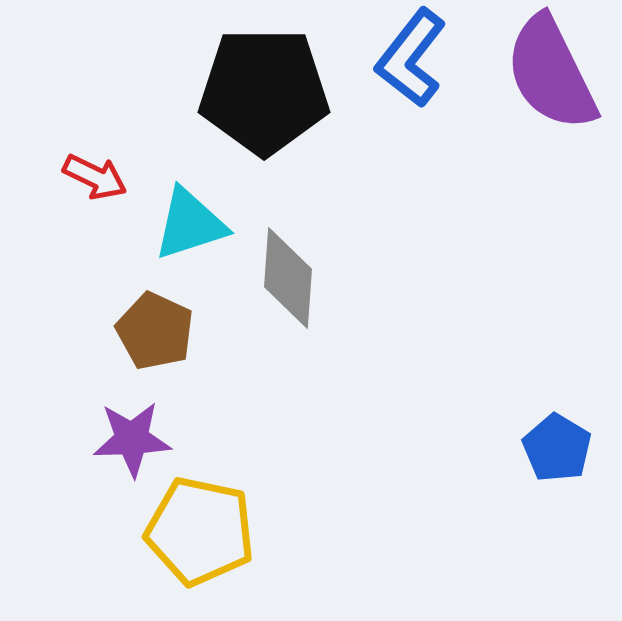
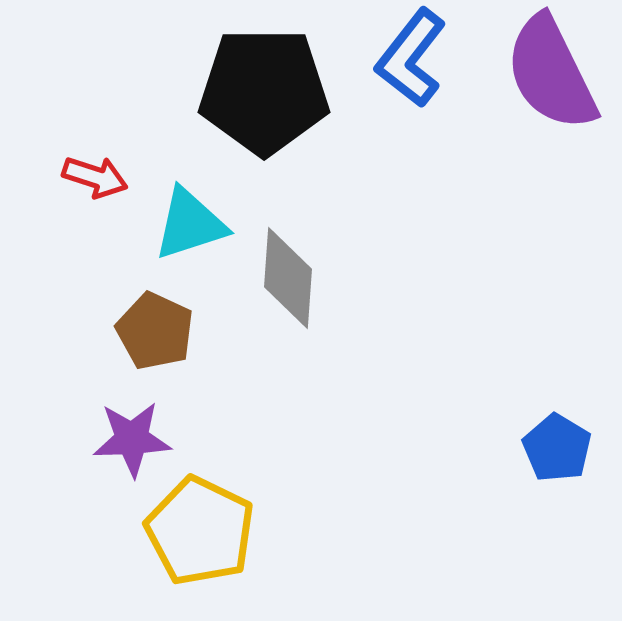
red arrow: rotated 8 degrees counterclockwise
yellow pentagon: rotated 14 degrees clockwise
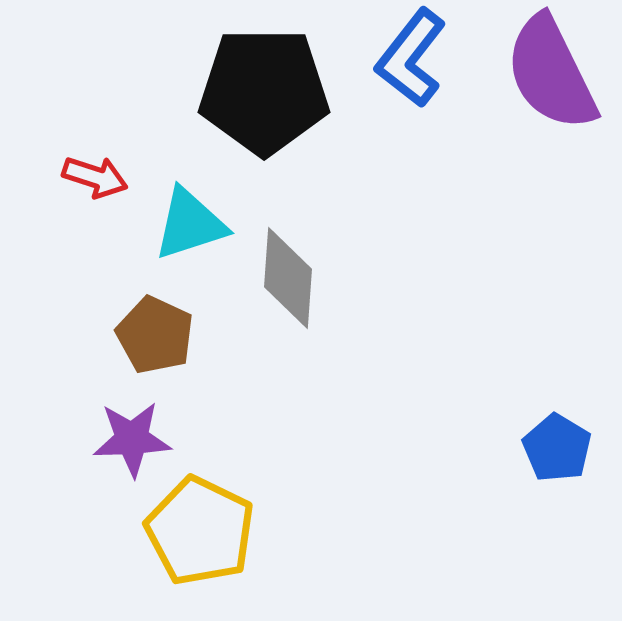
brown pentagon: moved 4 px down
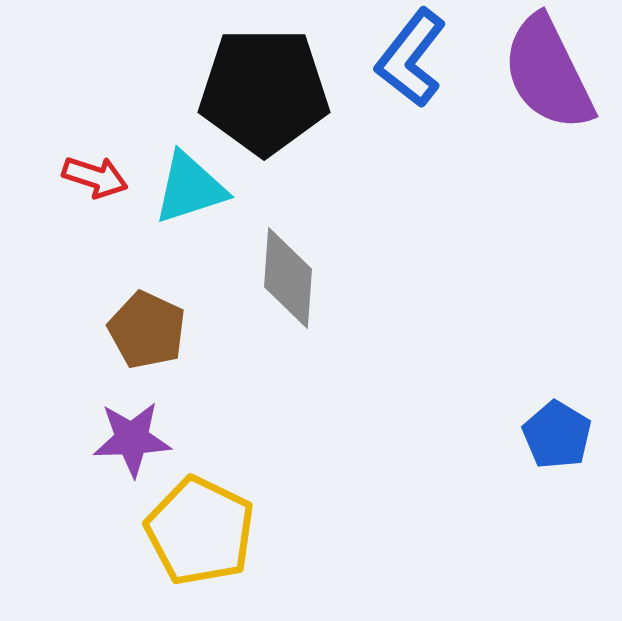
purple semicircle: moved 3 px left
cyan triangle: moved 36 px up
brown pentagon: moved 8 px left, 5 px up
blue pentagon: moved 13 px up
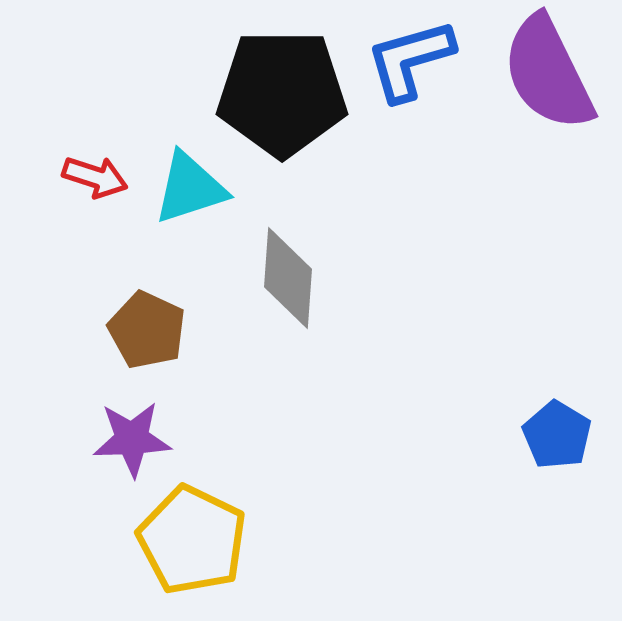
blue L-shape: moved 1 px left, 2 px down; rotated 36 degrees clockwise
black pentagon: moved 18 px right, 2 px down
yellow pentagon: moved 8 px left, 9 px down
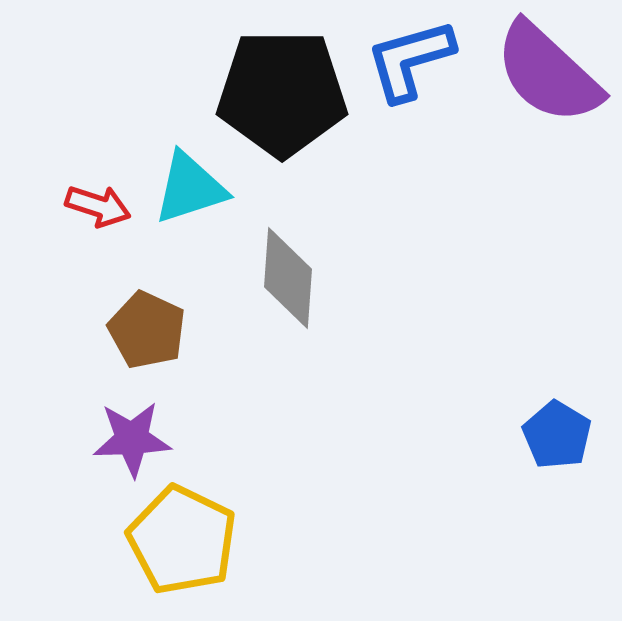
purple semicircle: rotated 21 degrees counterclockwise
red arrow: moved 3 px right, 29 px down
yellow pentagon: moved 10 px left
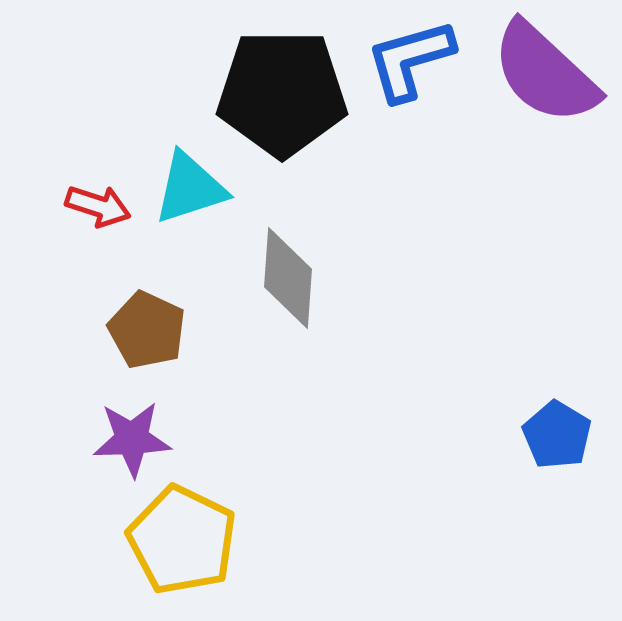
purple semicircle: moved 3 px left
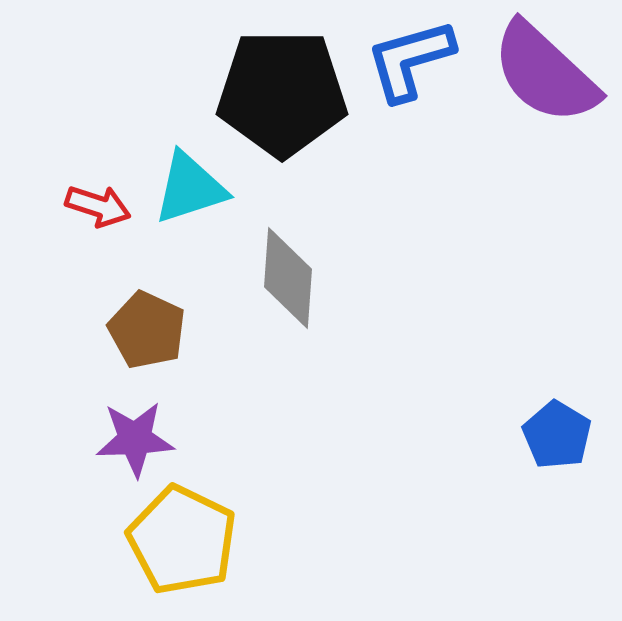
purple star: moved 3 px right
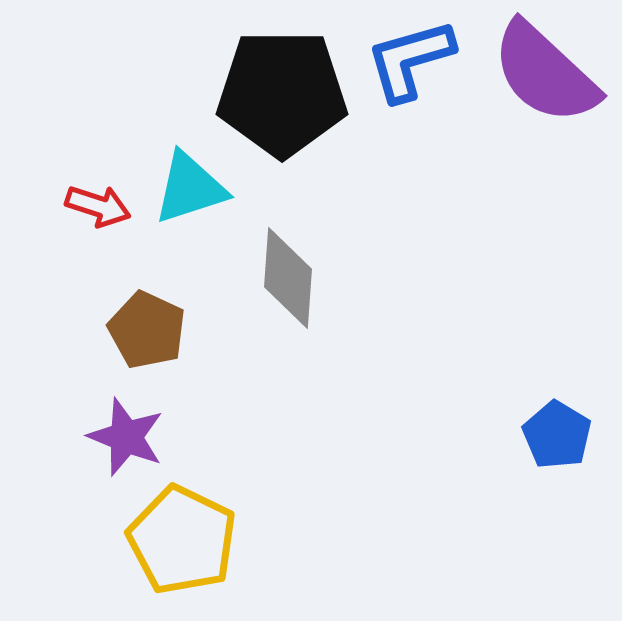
purple star: moved 9 px left, 2 px up; rotated 24 degrees clockwise
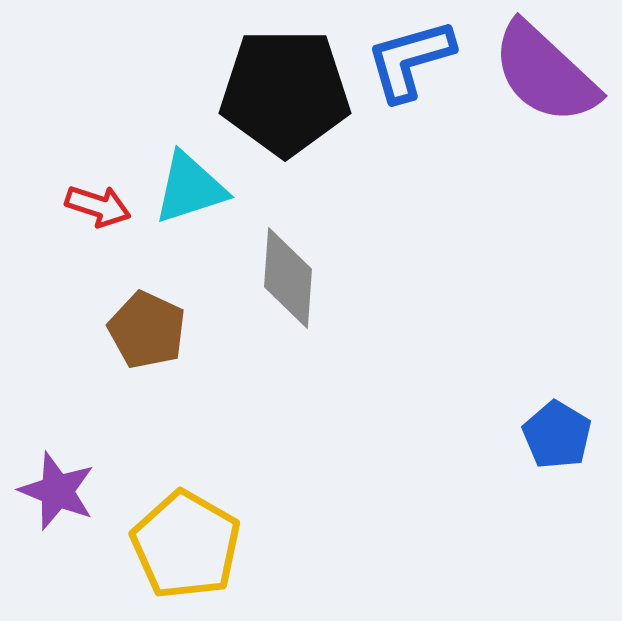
black pentagon: moved 3 px right, 1 px up
purple star: moved 69 px left, 54 px down
yellow pentagon: moved 4 px right, 5 px down; rotated 4 degrees clockwise
